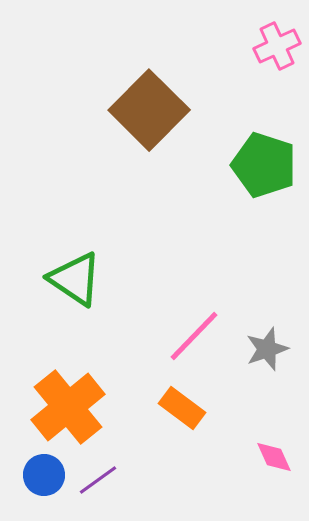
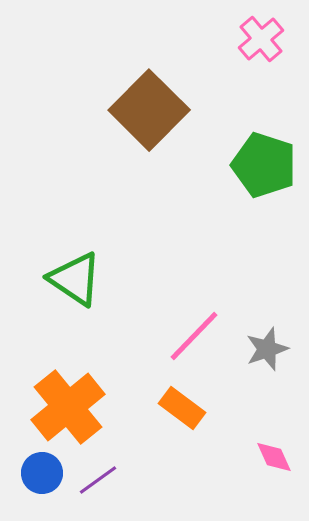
pink cross: moved 16 px left, 7 px up; rotated 15 degrees counterclockwise
blue circle: moved 2 px left, 2 px up
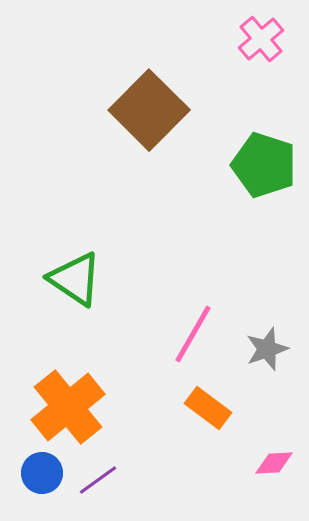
pink line: moved 1 px left, 2 px up; rotated 14 degrees counterclockwise
orange rectangle: moved 26 px right
pink diamond: moved 6 px down; rotated 69 degrees counterclockwise
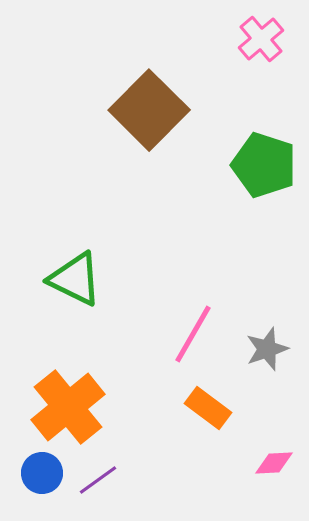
green triangle: rotated 8 degrees counterclockwise
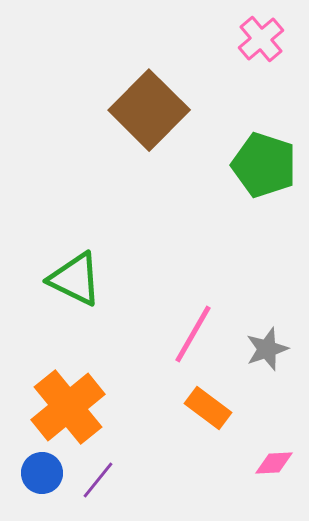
purple line: rotated 15 degrees counterclockwise
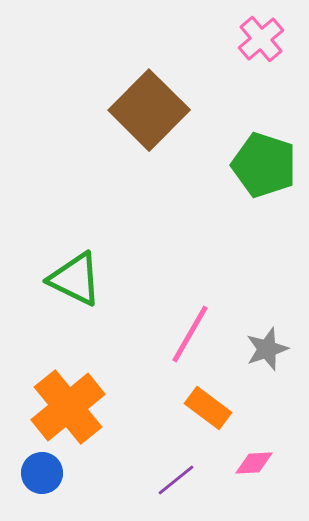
pink line: moved 3 px left
pink diamond: moved 20 px left
purple line: moved 78 px right; rotated 12 degrees clockwise
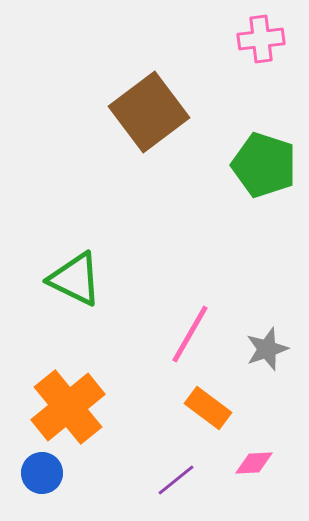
pink cross: rotated 33 degrees clockwise
brown square: moved 2 px down; rotated 8 degrees clockwise
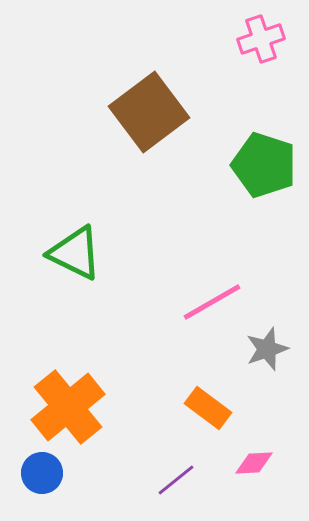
pink cross: rotated 12 degrees counterclockwise
green triangle: moved 26 px up
pink line: moved 22 px right, 32 px up; rotated 30 degrees clockwise
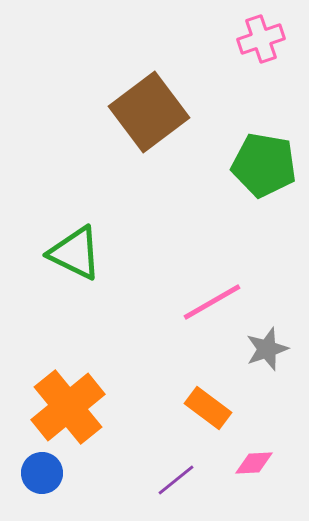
green pentagon: rotated 8 degrees counterclockwise
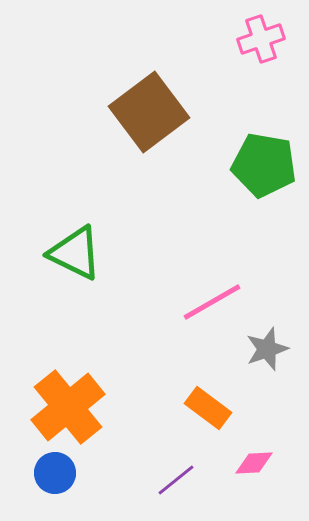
blue circle: moved 13 px right
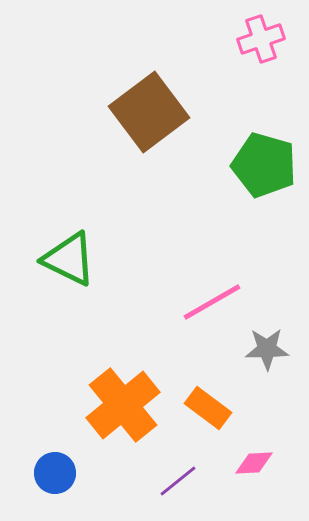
green pentagon: rotated 6 degrees clockwise
green triangle: moved 6 px left, 6 px down
gray star: rotated 18 degrees clockwise
orange cross: moved 55 px right, 2 px up
purple line: moved 2 px right, 1 px down
